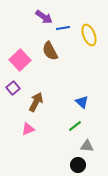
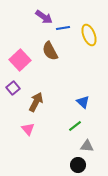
blue triangle: moved 1 px right
pink triangle: rotated 48 degrees counterclockwise
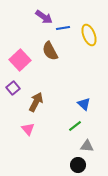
blue triangle: moved 1 px right, 2 px down
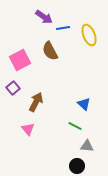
pink square: rotated 15 degrees clockwise
green line: rotated 64 degrees clockwise
black circle: moved 1 px left, 1 px down
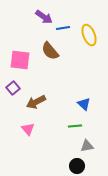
brown semicircle: rotated 12 degrees counterclockwise
pink square: rotated 35 degrees clockwise
brown arrow: rotated 144 degrees counterclockwise
green line: rotated 32 degrees counterclockwise
gray triangle: rotated 16 degrees counterclockwise
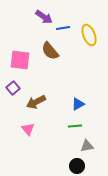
blue triangle: moved 6 px left; rotated 48 degrees clockwise
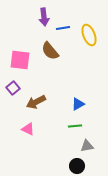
purple arrow: rotated 48 degrees clockwise
pink triangle: rotated 24 degrees counterclockwise
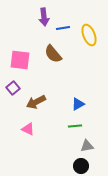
brown semicircle: moved 3 px right, 3 px down
black circle: moved 4 px right
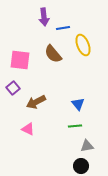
yellow ellipse: moved 6 px left, 10 px down
blue triangle: rotated 40 degrees counterclockwise
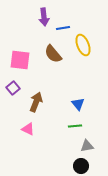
brown arrow: rotated 138 degrees clockwise
